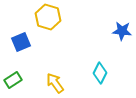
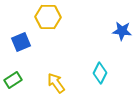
yellow hexagon: rotated 15 degrees counterclockwise
yellow arrow: moved 1 px right
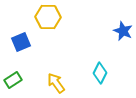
blue star: moved 1 px right; rotated 18 degrees clockwise
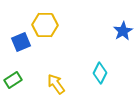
yellow hexagon: moved 3 px left, 8 px down
blue star: rotated 18 degrees clockwise
yellow arrow: moved 1 px down
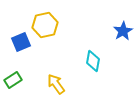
yellow hexagon: rotated 15 degrees counterclockwise
cyan diamond: moved 7 px left, 12 px up; rotated 15 degrees counterclockwise
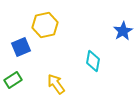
blue square: moved 5 px down
